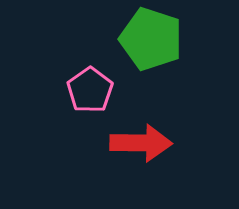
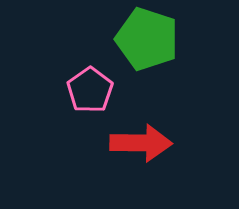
green pentagon: moved 4 px left
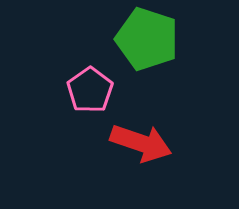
red arrow: rotated 18 degrees clockwise
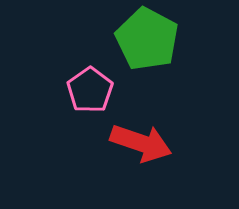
green pentagon: rotated 10 degrees clockwise
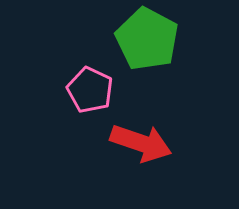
pink pentagon: rotated 12 degrees counterclockwise
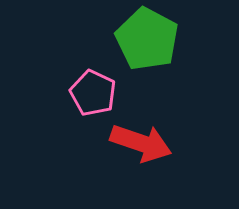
pink pentagon: moved 3 px right, 3 px down
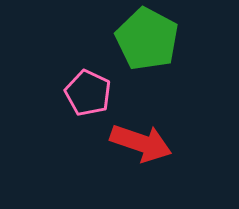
pink pentagon: moved 5 px left
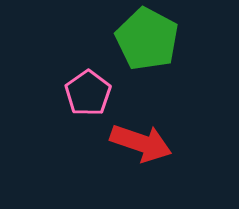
pink pentagon: rotated 12 degrees clockwise
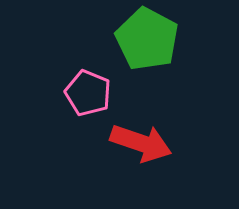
pink pentagon: rotated 15 degrees counterclockwise
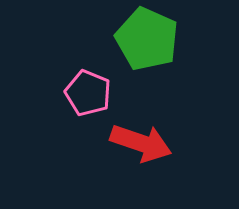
green pentagon: rotated 4 degrees counterclockwise
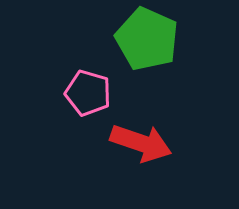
pink pentagon: rotated 6 degrees counterclockwise
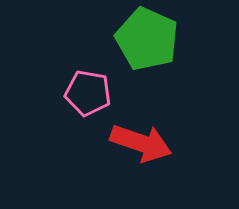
pink pentagon: rotated 6 degrees counterclockwise
